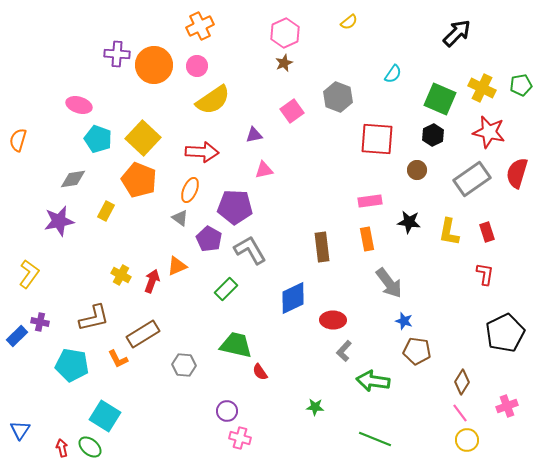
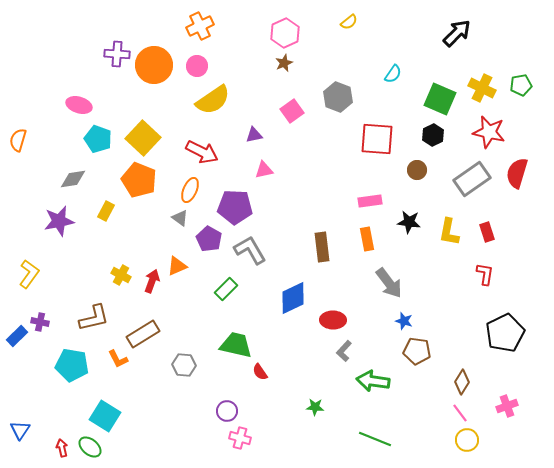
red arrow at (202, 152): rotated 24 degrees clockwise
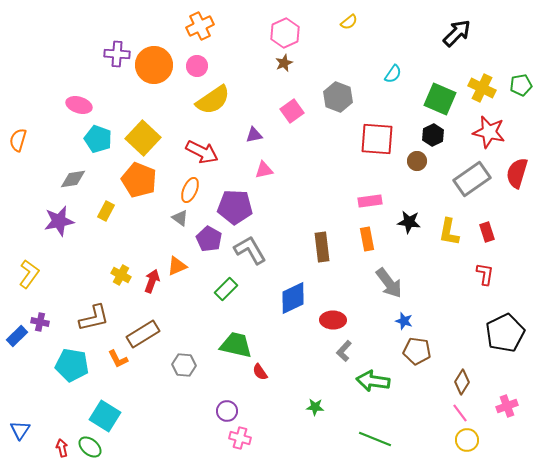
brown circle at (417, 170): moved 9 px up
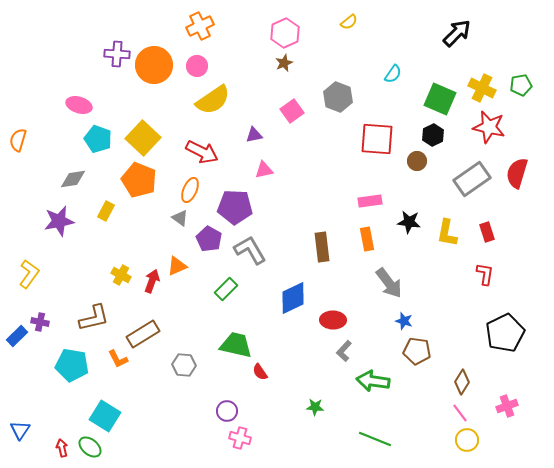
red star at (489, 132): moved 5 px up
yellow L-shape at (449, 232): moved 2 px left, 1 px down
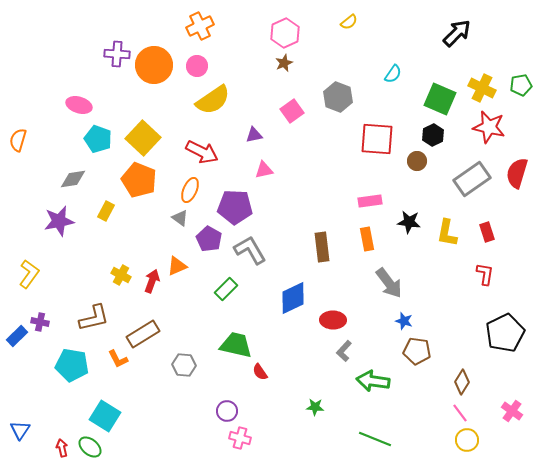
pink cross at (507, 406): moved 5 px right, 5 px down; rotated 35 degrees counterclockwise
